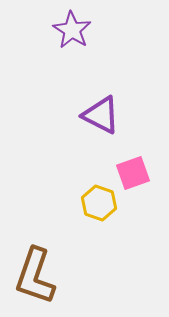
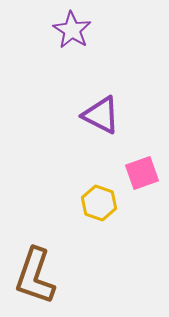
pink square: moved 9 px right
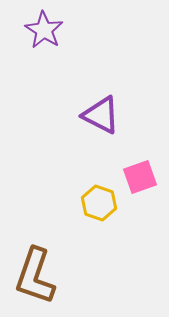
purple star: moved 28 px left
pink square: moved 2 px left, 4 px down
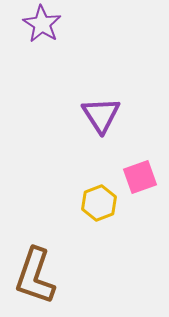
purple star: moved 2 px left, 6 px up
purple triangle: rotated 30 degrees clockwise
yellow hexagon: rotated 20 degrees clockwise
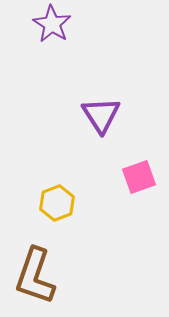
purple star: moved 10 px right
pink square: moved 1 px left
yellow hexagon: moved 42 px left
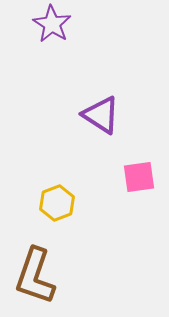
purple triangle: rotated 24 degrees counterclockwise
pink square: rotated 12 degrees clockwise
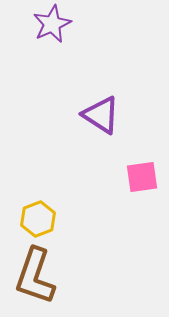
purple star: rotated 15 degrees clockwise
pink square: moved 3 px right
yellow hexagon: moved 19 px left, 16 px down
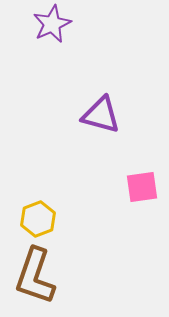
purple triangle: rotated 18 degrees counterclockwise
pink square: moved 10 px down
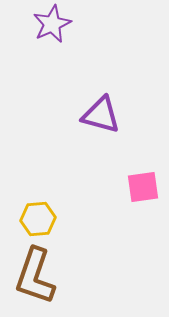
pink square: moved 1 px right
yellow hexagon: rotated 16 degrees clockwise
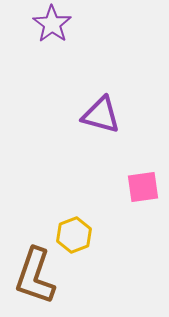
purple star: rotated 12 degrees counterclockwise
yellow hexagon: moved 36 px right, 16 px down; rotated 16 degrees counterclockwise
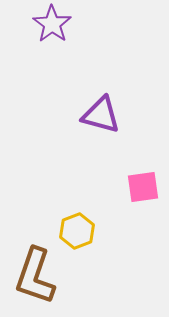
yellow hexagon: moved 3 px right, 4 px up
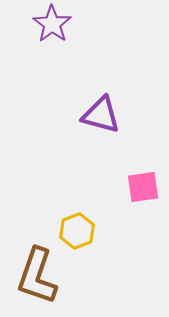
brown L-shape: moved 2 px right
